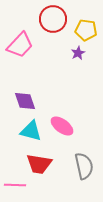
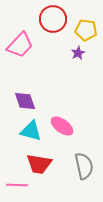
pink line: moved 2 px right
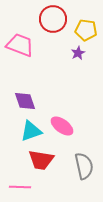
pink trapezoid: rotated 112 degrees counterclockwise
cyan triangle: rotated 35 degrees counterclockwise
red trapezoid: moved 2 px right, 4 px up
pink line: moved 3 px right, 2 px down
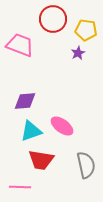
purple diamond: rotated 75 degrees counterclockwise
gray semicircle: moved 2 px right, 1 px up
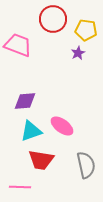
pink trapezoid: moved 2 px left
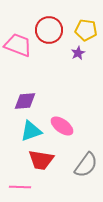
red circle: moved 4 px left, 11 px down
gray semicircle: rotated 48 degrees clockwise
